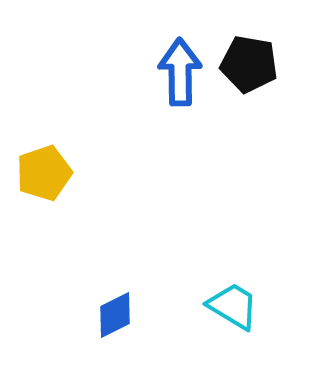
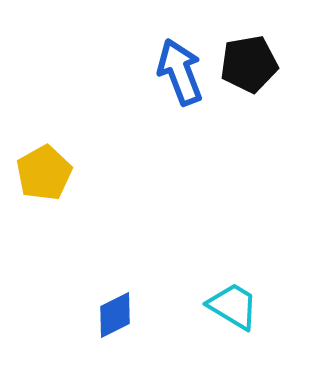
black pentagon: rotated 20 degrees counterclockwise
blue arrow: rotated 20 degrees counterclockwise
yellow pentagon: rotated 10 degrees counterclockwise
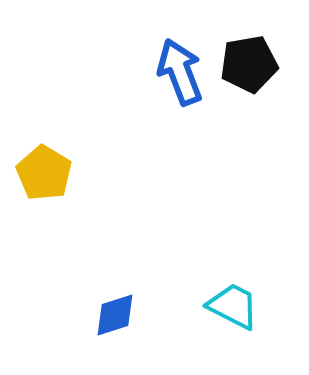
yellow pentagon: rotated 12 degrees counterclockwise
cyan trapezoid: rotated 4 degrees counterclockwise
blue diamond: rotated 9 degrees clockwise
